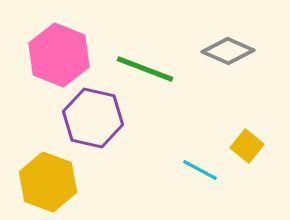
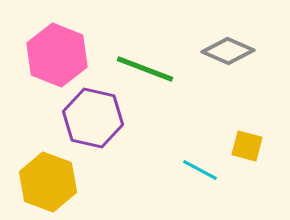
pink hexagon: moved 2 px left
yellow square: rotated 24 degrees counterclockwise
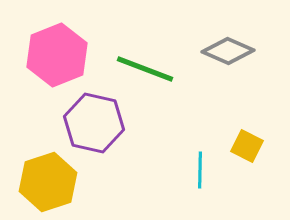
pink hexagon: rotated 16 degrees clockwise
purple hexagon: moved 1 px right, 5 px down
yellow square: rotated 12 degrees clockwise
cyan line: rotated 63 degrees clockwise
yellow hexagon: rotated 22 degrees clockwise
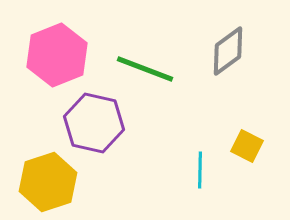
gray diamond: rotated 60 degrees counterclockwise
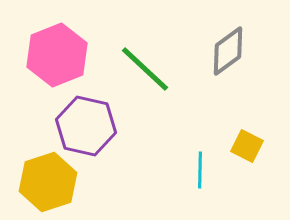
green line: rotated 22 degrees clockwise
purple hexagon: moved 8 px left, 3 px down
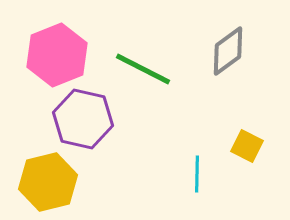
green line: moved 2 px left; rotated 16 degrees counterclockwise
purple hexagon: moved 3 px left, 7 px up
cyan line: moved 3 px left, 4 px down
yellow hexagon: rotated 4 degrees clockwise
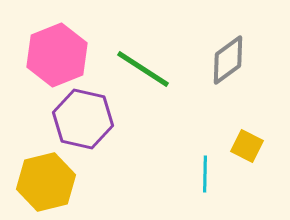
gray diamond: moved 9 px down
green line: rotated 6 degrees clockwise
cyan line: moved 8 px right
yellow hexagon: moved 2 px left
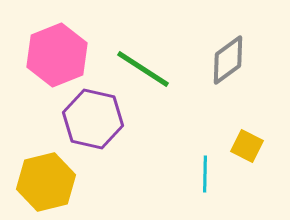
purple hexagon: moved 10 px right
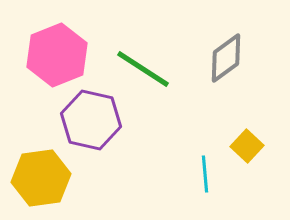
gray diamond: moved 2 px left, 2 px up
purple hexagon: moved 2 px left, 1 px down
yellow square: rotated 16 degrees clockwise
cyan line: rotated 6 degrees counterclockwise
yellow hexagon: moved 5 px left, 4 px up; rotated 6 degrees clockwise
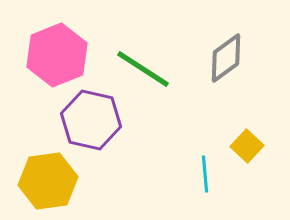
yellow hexagon: moved 7 px right, 3 px down
